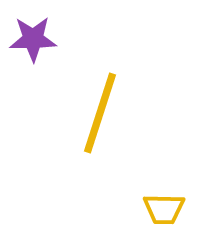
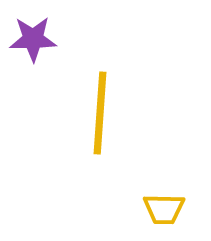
yellow line: rotated 14 degrees counterclockwise
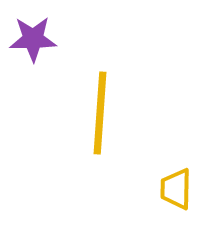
yellow trapezoid: moved 12 px right, 20 px up; rotated 90 degrees clockwise
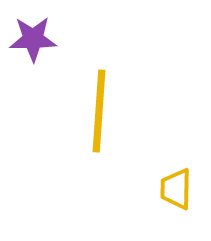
yellow line: moved 1 px left, 2 px up
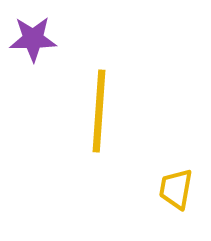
yellow trapezoid: rotated 9 degrees clockwise
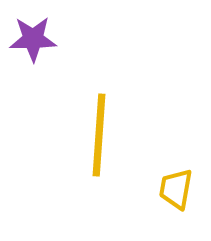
yellow line: moved 24 px down
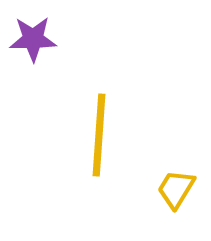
yellow trapezoid: rotated 21 degrees clockwise
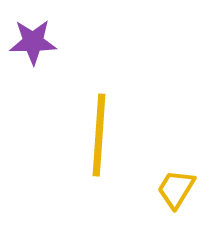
purple star: moved 3 px down
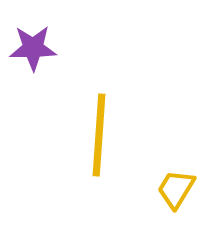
purple star: moved 6 px down
